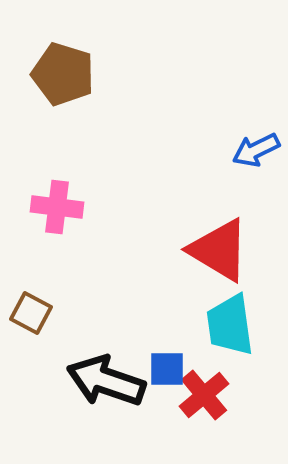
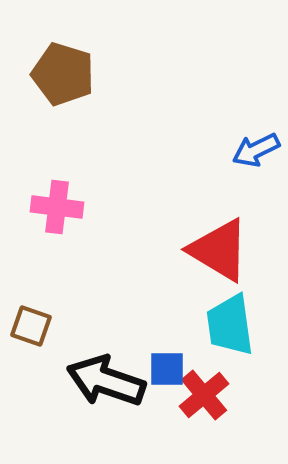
brown square: moved 13 px down; rotated 9 degrees counterclockwise
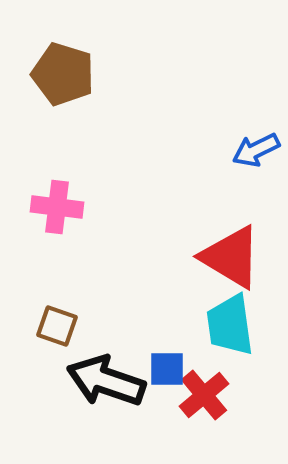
red triangle: moved 12 px right, 7 px down
brown square: moved 26 px right
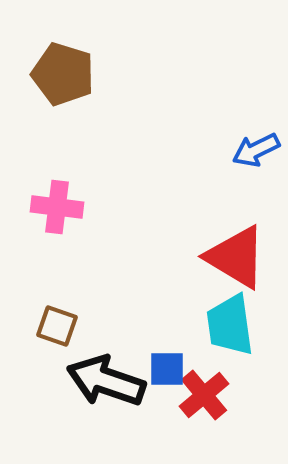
red triangle: moved 5 px right
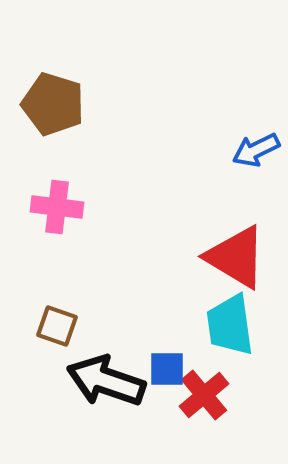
brown pentagon: moved 10 px left, 30 px down
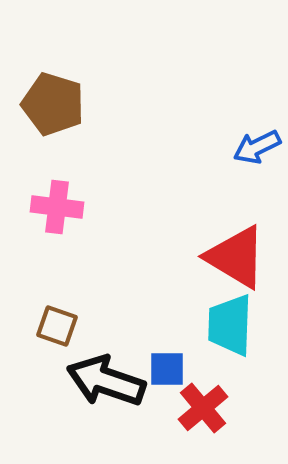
blue arrow: moved 1 px right, 3 px up
cyan trapezoid: rotated 10 degrees clockwise
red cross: moved 1 px left, 13 px down
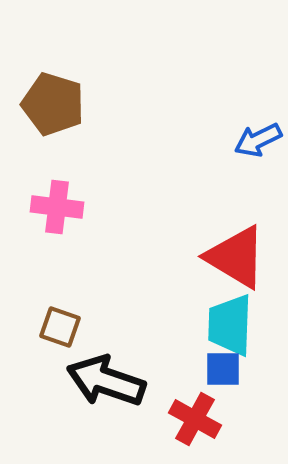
blue arrow: moved 1 px right, 7 px up
brown square: moved 3 px right, 1 px down
blue square: moved 56 px right
red cross: moved 8 px left, 11 px down; rotated 21 degrees counterclockwise
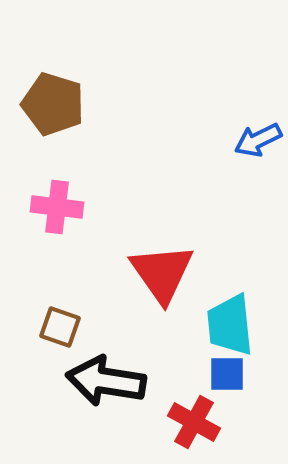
red triangle: moved 74 px left, 16 px down; rotated 24 degrees clockwise
cyan trapezoid: rotated 8 degrees counterclockwise
blue square: moved 4 px right, 5 px down
black arrow: rotated 10 degrees counterclockwise
red cross: moved 1 px left, 3 px down
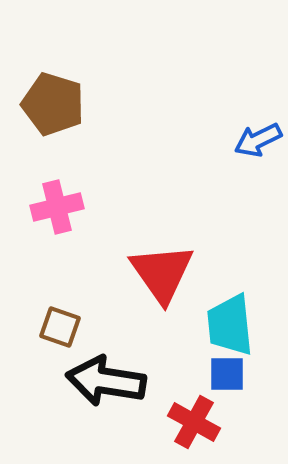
pink cross: rotated 21 degrees counterclockwise
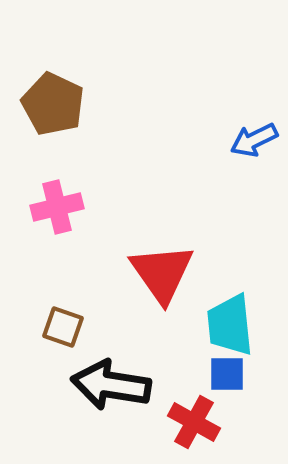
brown pentagon: rotated 8 degrees clockwise
blue arrow: moved 4 px left
brown square: moved 3 px right
black arrow: moved 5 px right, 4 px down
